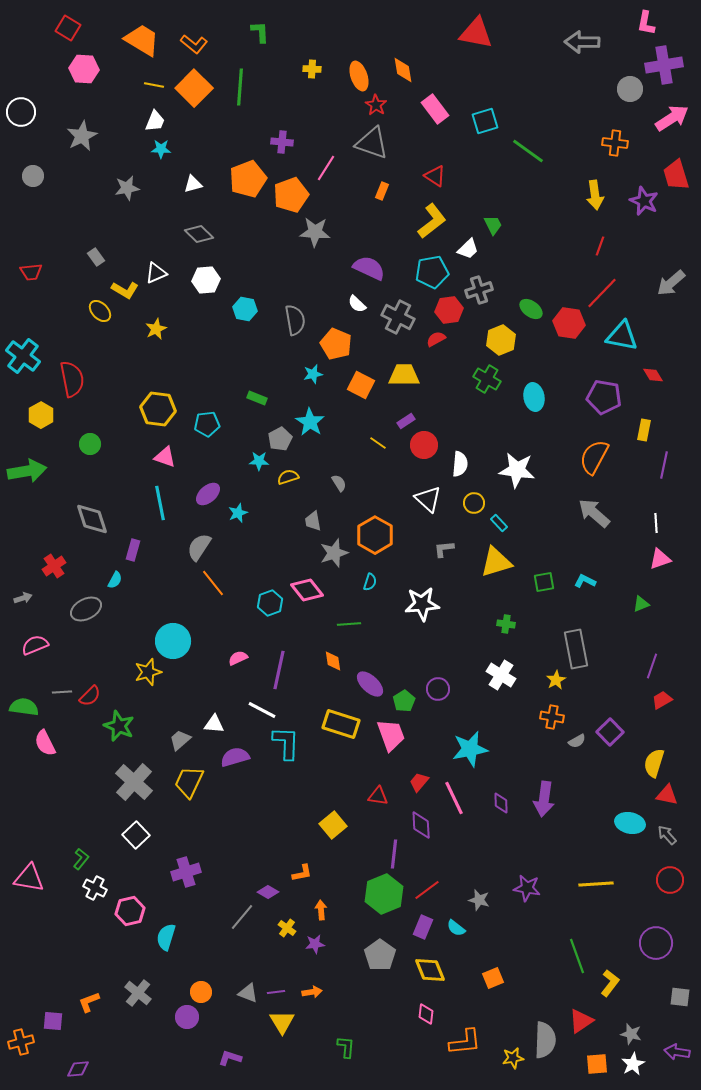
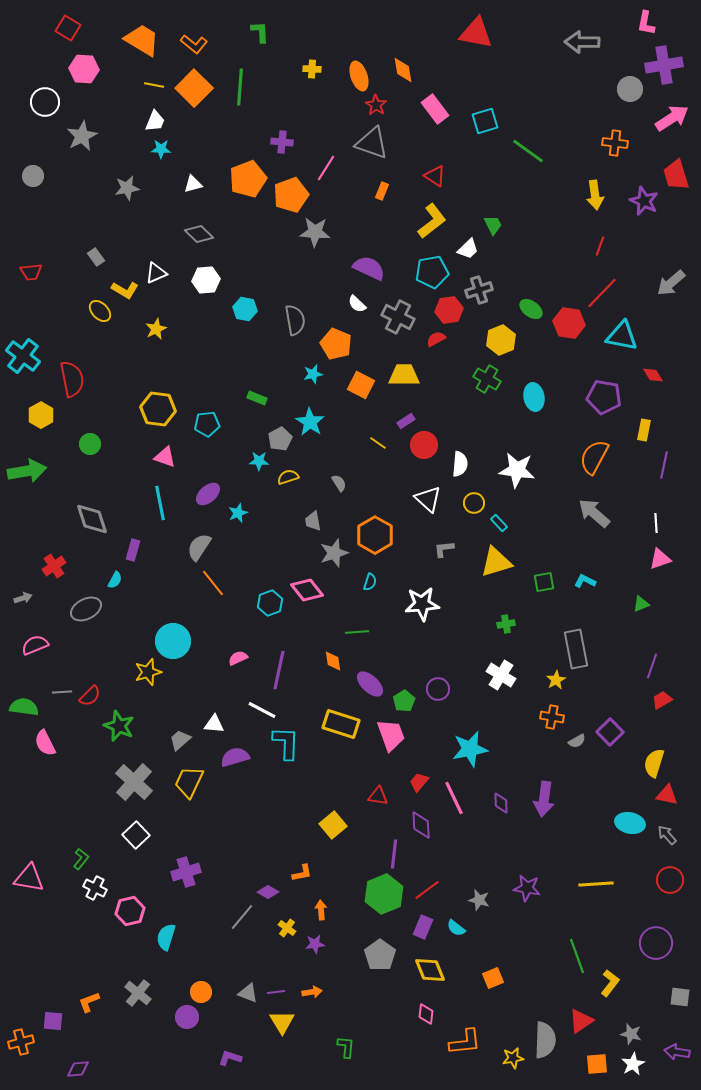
white circle at (21, 112): moved 24 px right, 10 px up
green line at (349, 624): moved 8 px right, 8 px down
green cross at (506, 624): rotated 18 degrees counterclockwise
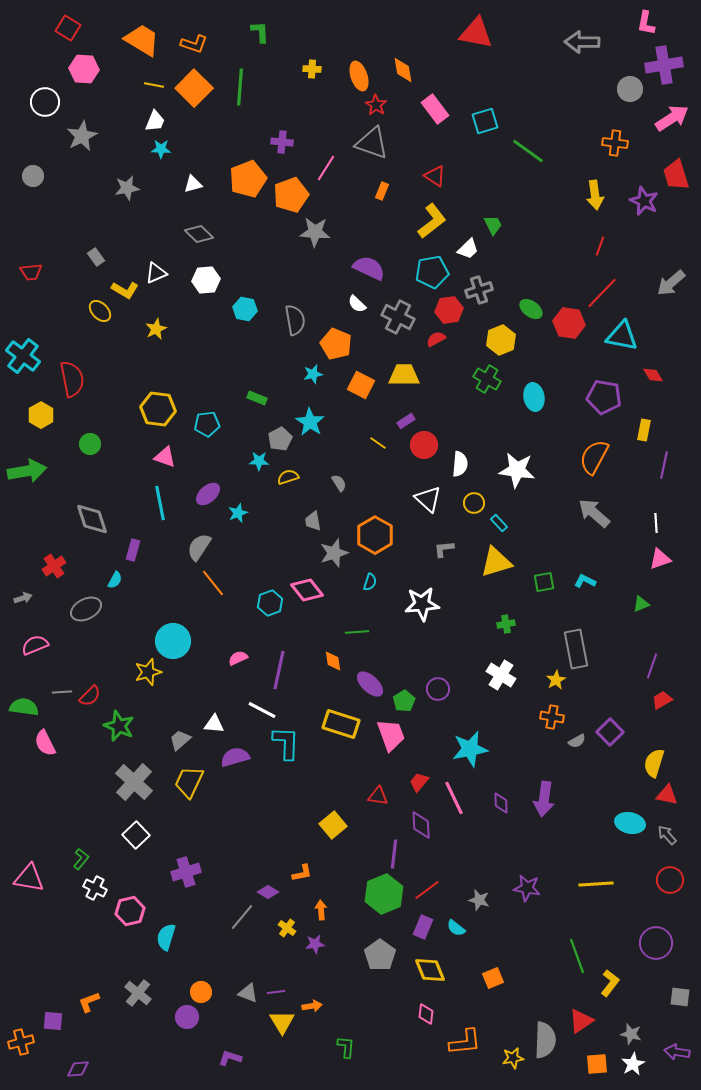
orange L-shape at (194, 44): rotated 20 degrees counterclockwise
orange arrow at (312, 992): moved 14 px down
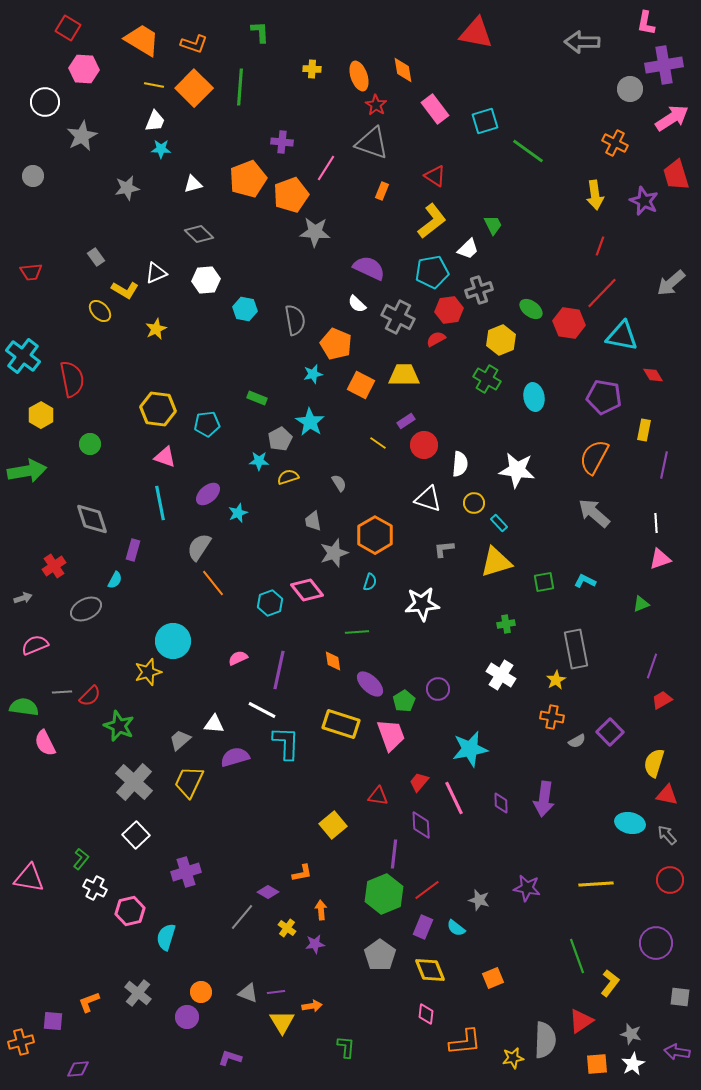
orange cross at (615, 143): rotated 20 degrees clockwise
white triangle at (428, 499): rotated 24 degrees counterclockwise
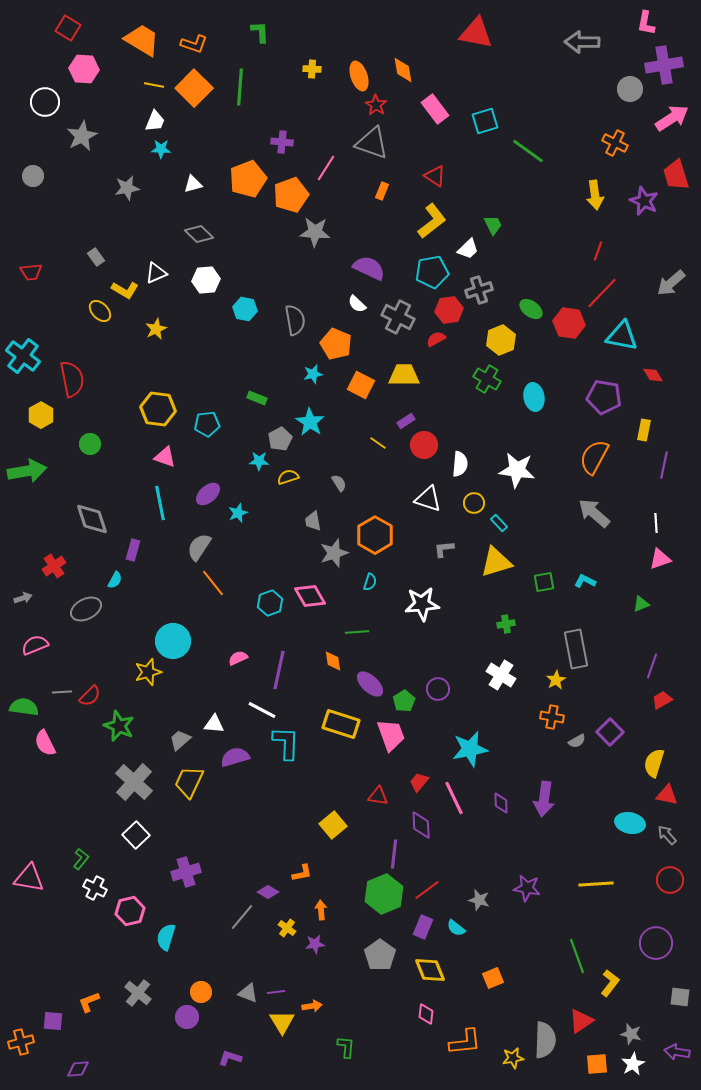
red line at (600, 246): moved 2 px left, 5 px down
pink diamond at (307, 590): moved 3 px right, 6 px down; rotated 8 degrees clockwise
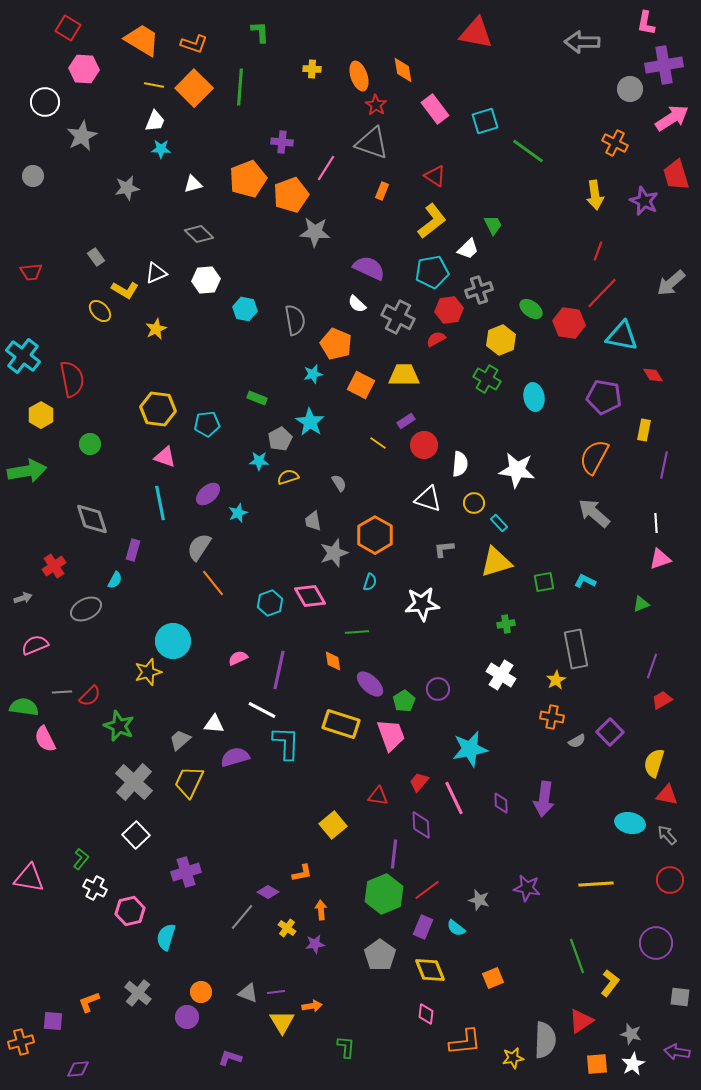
pink semicircle at (45, 743): moved 4 px up
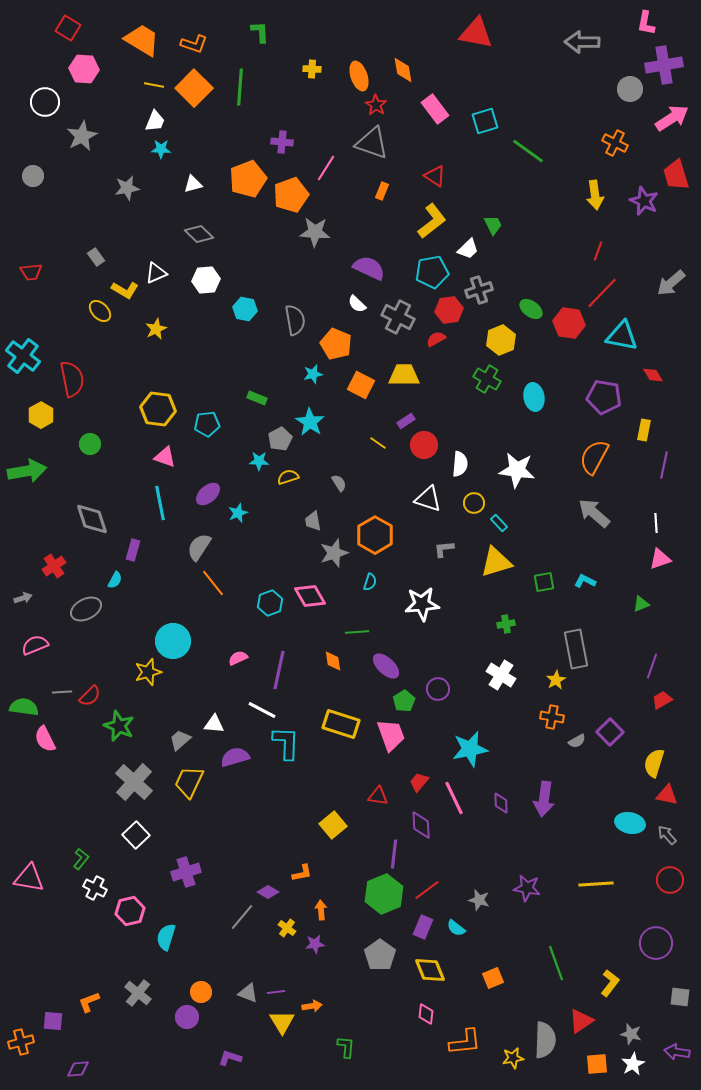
purple ellipse at (370, 684): moved 16 px right, 18 px up
green line at (577, 956): moved 21 px left, 7 px down
